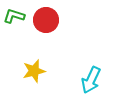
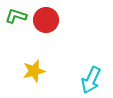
green L-shape: moved 2 px right
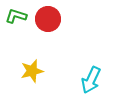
red circle: moved 2 px right, 1 px up
yellow star: moved 2 px left
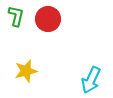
green L-shape: rotated 85 degrees clockwise
yellow star: moved 6 px left
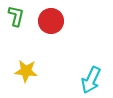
red circle: moved 3 px right, 2 px down
yellow star: rotated 20 degrees clockwise
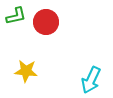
green L-shape: rotated 65 degrees clockwise
red circle: moved 5 px left, 1 px down
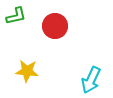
red circle: moved 9 px right, 4 px down
yellow star: moved 1 px right
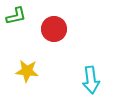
red circle: moved 1 px left, 3 px down
cyan arrow: rotated 32 degrees counterclockwise
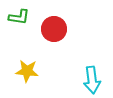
green L-shape: moved 3 px right, 1 px down; rotated 20 degrees clockwise
cyan arrow: moved 1 px right
